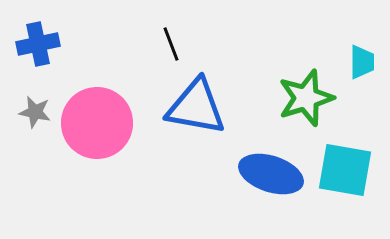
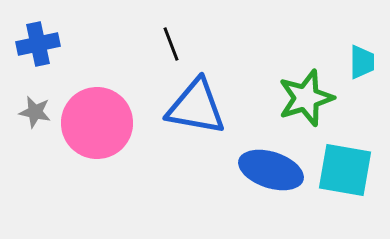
blue ellipse: moved 4 px up
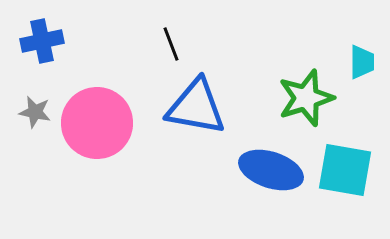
blue cross: moved 4 px right, 3 px up
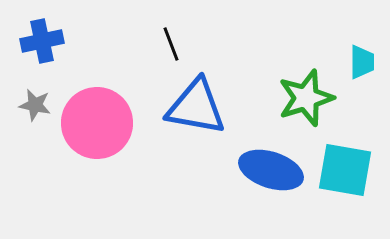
gray star: moved 7 px up
